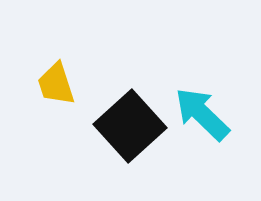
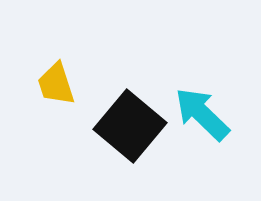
black square: rotated 8 degrees counterclockwise
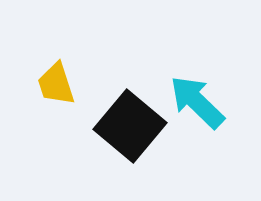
cyan arrow: moved 5 px left, 12 px up
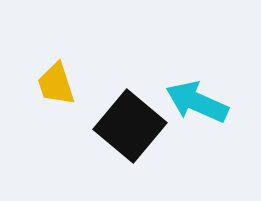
cyan arrow: rotated 20 degrees counterclockwise
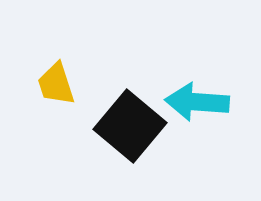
cyan arrow: rotated 20 degrees counterclockwise
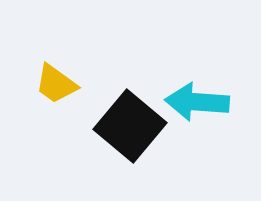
yellow trapezoid: rotated 36 degrees counterclockwise
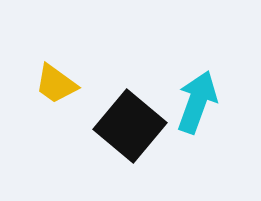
cyan arrow: rotated 106 degrees clockwise
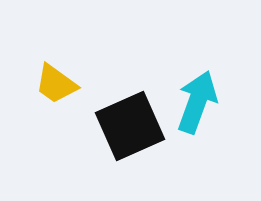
black square: rotated 26 degrees clockwise
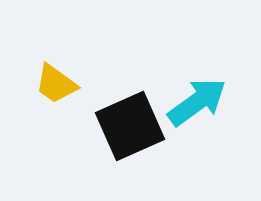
cyan arrow: rotated 34 degrees clockwise
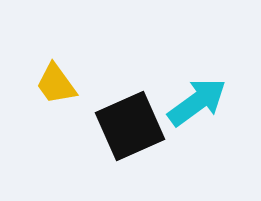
yellow trapezoid: rotated 18 degrees clockwise
